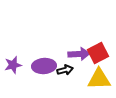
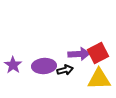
purple star: rotated 24 degrees counterclockwise
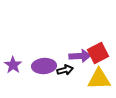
purple arrow: moved 1 px right, 2 px down
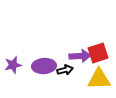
red square: rotated 10 degrees clockwise
purple star: rotated 24 degrees clockwise
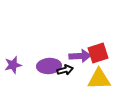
purple ellipse: moved 5 px right
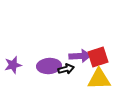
red square: moved 4 px down
black arrow: moved 1 px right, 1 px up
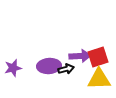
purple star: moved 3 px down
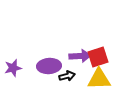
black arrow: moved 1 px right, 7 px down
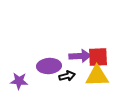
red square: rotated 15 degrees clockwise
purple star: moved 6 px right, 13 px down; rotated 18 degrees clockwise
yellow triangle: moved 2 px left, 3 px up
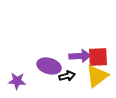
purple ellipse: rotated 20 degrees clockwise
yellow triangle: rotated 35 degrees counterclockwise
purple star: moved 2 px left
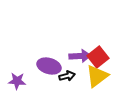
red square: rotated 35 degrees counterclockwise
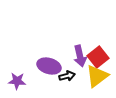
purple arrow: rotated 80 degrees clockwise
